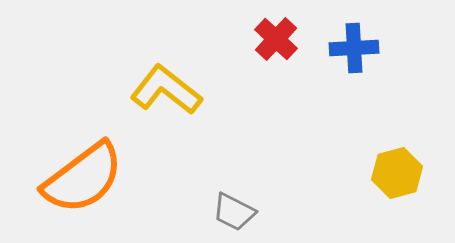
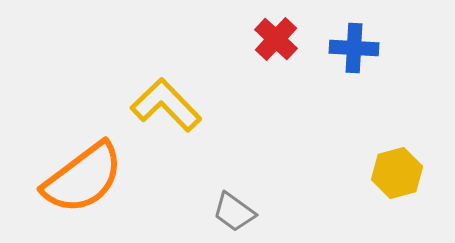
blue cross: rotated 6 degrees clockwise
yellow L-shape: moved 15 px down; rotated 8 degrees clockwise
gray trapezoid: rotated 9 degrees clockwise
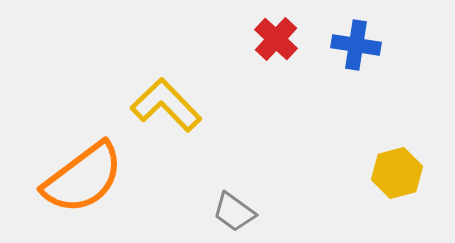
blue cross: moved 2 px right, 3 px up; rotated 6 degrees clockwise
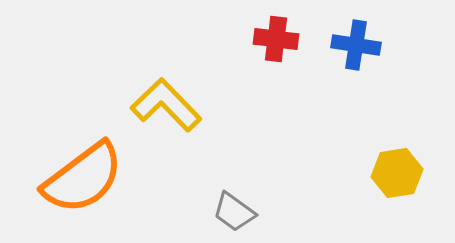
red cross: rotated 36 degrees counterclockwise
yellow hexagon: rotated 6 degrees clockwise
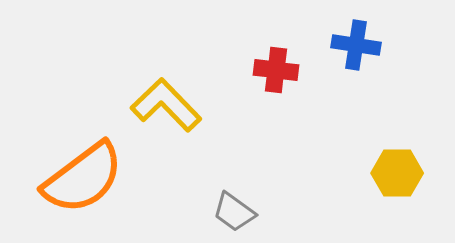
red cross: moved 31 px down
yellow hexagon: rotated 9 degrees clockwise
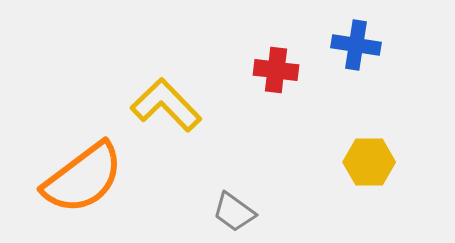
yellow hexagon: moved 28 px left, 11 px up
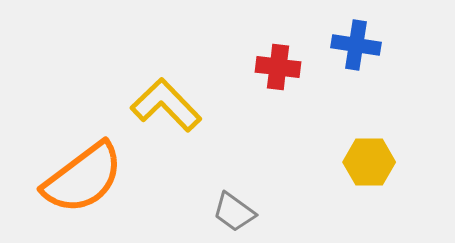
red cross: moved 2 px right, 3 px up
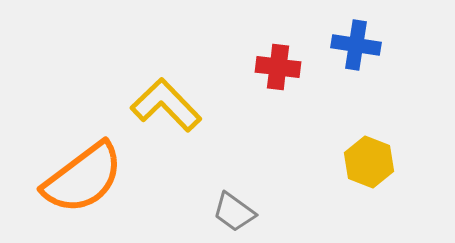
yellow hexagon: rotated 21 degrees clockwise
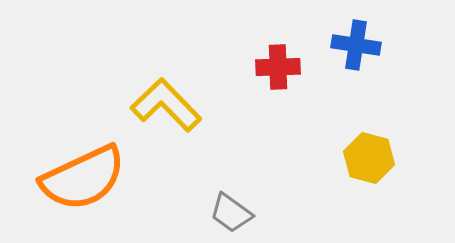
red cross: rotated 9 degrees counterclockwise
yellow hexagon: moved 4 px up; rotated 6 degrees counterclockwise
orange semicircle: rotated 12 degrees clockwise
gray trapezoid: moved 3 px left, 1 px down
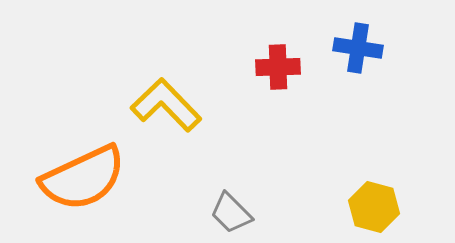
blue cross: moved 2 px right, 3 px down
yellow hexagon: moved 5 px right, 49 px down
gray trapezoid: rotated 9 degrees clockwise
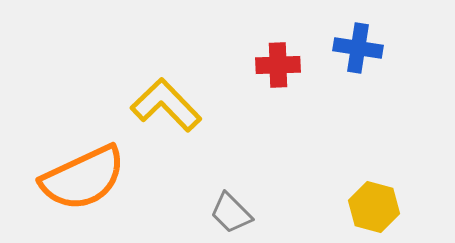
red cross: moved 2 px up
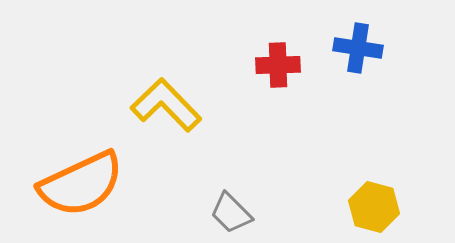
orange semicircle: moved 2 px left, 6 px down
